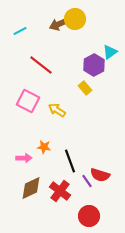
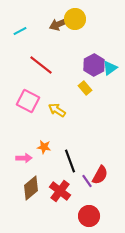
cyan triangle: moved 16 px down
red semicircle: rotated 78 degrees counterclockwise
brown diamond: rotated 15 degrees counterclockwise
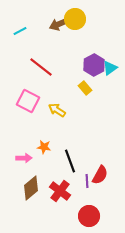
red line: moved 2 px down
purple line: rotated 32 degrees clockwise
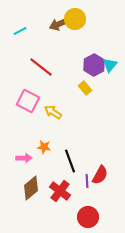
cyan triangle: moved 3 px up; rotated 14 degrees counterclockwise
yellow arrow: moved 4 px left, 2 px down
red circle: moved 1 px left, 1 px down
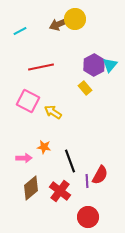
red line: rotated 50 degrees counterclockwise
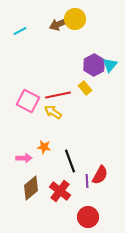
red line: moved 17 px right, 28 px down
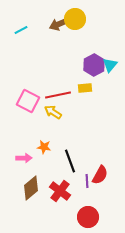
cyan line: moved 1 px right, 1 px up
yellow rectangle: rotated 56 degrees counterclockwise
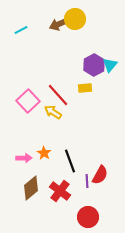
red line: rotated 60 degrees clockwise
pink square: rotated 20 degrees clockwise
orange star: moved 6 px down; rotated 24 degrees clockwise
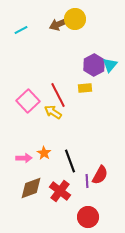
red line: rotated 15 degrees clockwise
brown diamond: rotated 20 degrees clockwise
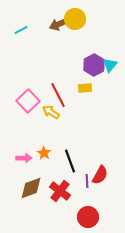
yellow arrow: moved 2 px left
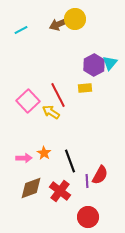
cyan triangle: moved 2 px up
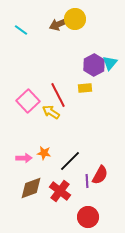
cyan line: rotated 64 degrees clockwise
orange star: rotated 24 degrees counterclockwise
black line: rotated 65 degrees clockwise
